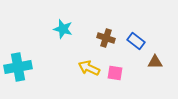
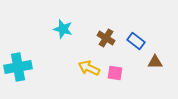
brown cross: rotated 12 degrees clockwise
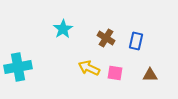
cyan star: rotated 24 degrees clockwise
blue rectangle: rotated 66 degrees clockwise
brown triangle: moved 5 px left, 13 px down
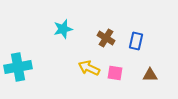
cyan star: rotated 18 degrees clockwise
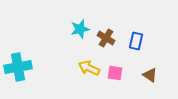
cyan star: moved 17 px right
brown triangle: rotated 35 degrees clockwise
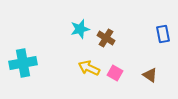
blue rectangle: moved 27 px right, 7 px up; rotated 24 degrees counterclockwise
cyan cross: moved 5 px right, 4 px up
pink square: rotated 21 degrees clockwise
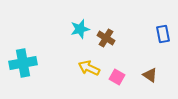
pink square: moved 2 px right, 4 px down
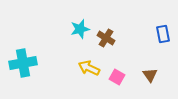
brown triangle: rotated 21 degrees clockwise
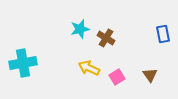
pink square: rotated 28 degrees clockwise
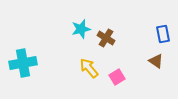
cyan star: moved 1 px right
yellow arrow: rotated 25 degrees clockwise
brown triangle: moved 6 px right, 14 px up; rotated 21 degrees counterclockwise
